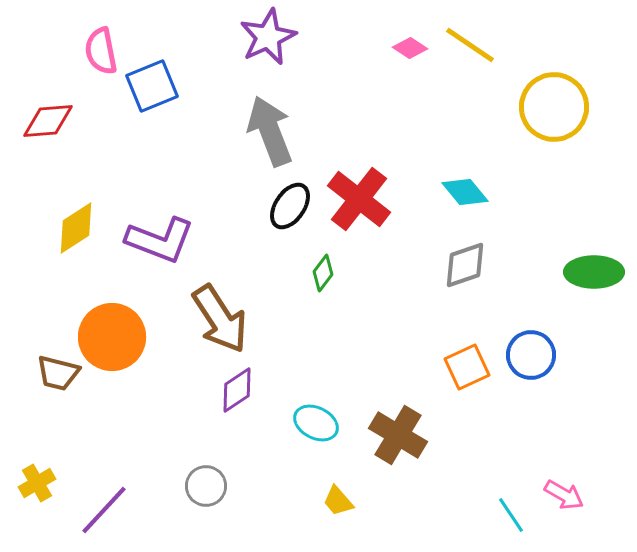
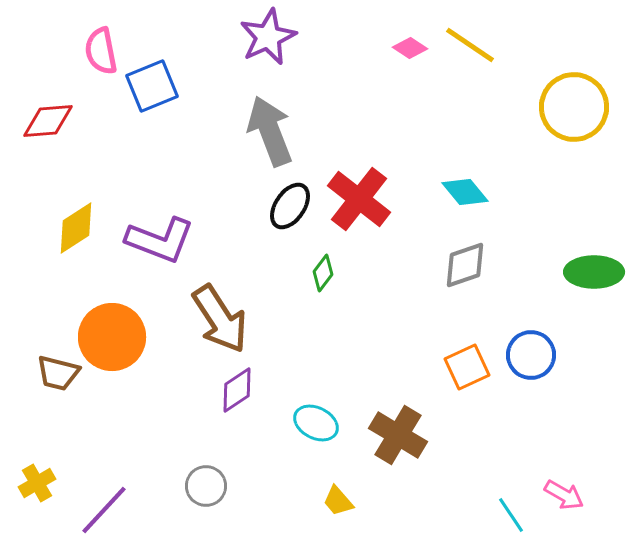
yellow circle: moved 20 px right
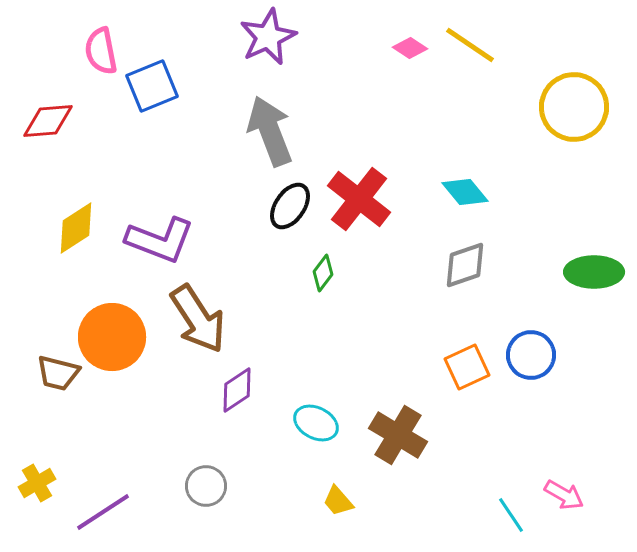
brown arrow: moved 22 px left
purple line: moved 1 px left, 2 px down; rotated 14 degrees clockwise
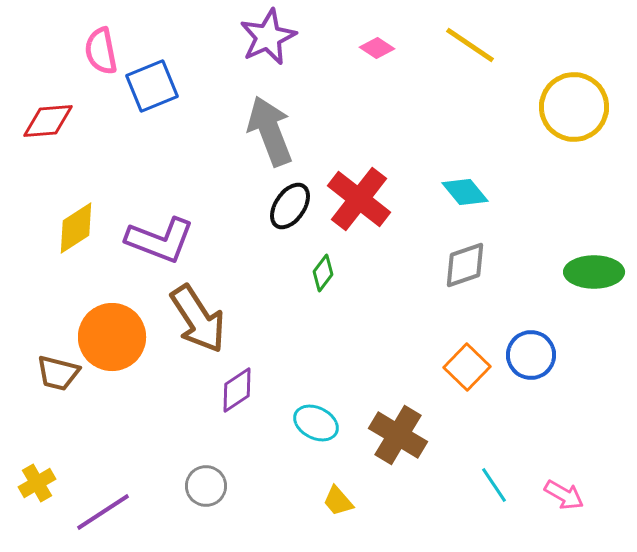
pink diamond: moved 33 px left
orange square: rotated 21 degrees counterclockwise
cyan line: moved 17 px left, 30 px up
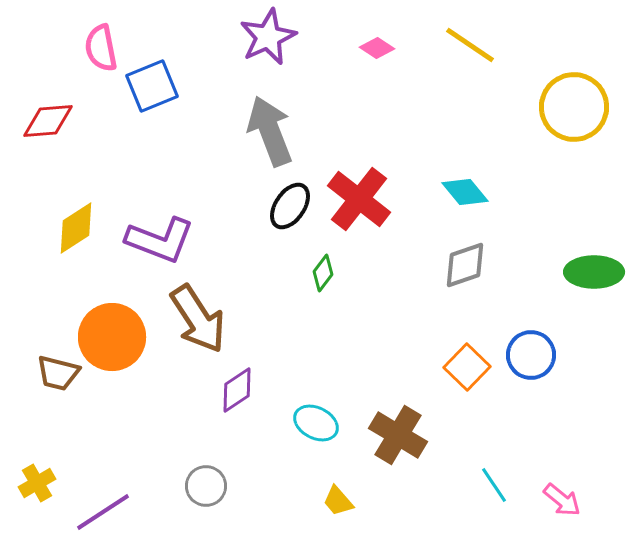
pink semicircle: moved 3 px up
pink arrow: moved 2 px left, 5 px down; rotated 9 degrees clockwise
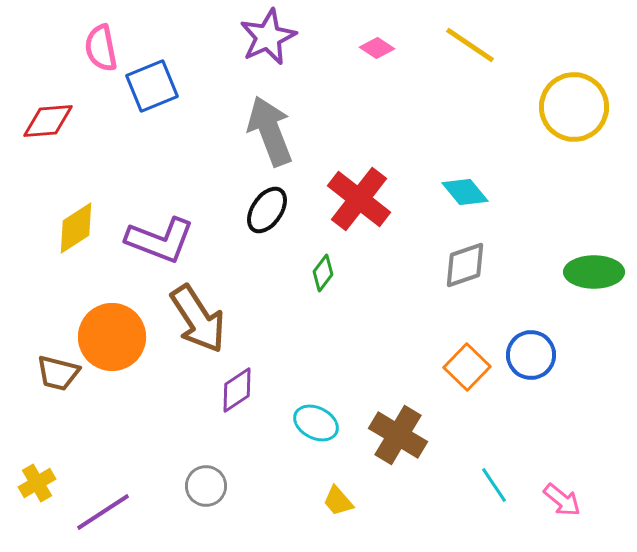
black ellipse: moved 23 px left, 4 px down
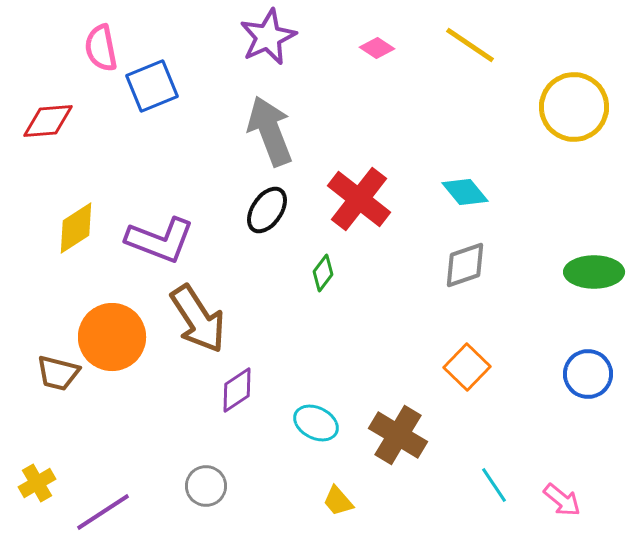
blue circle: moved 57 px right, 19 px down
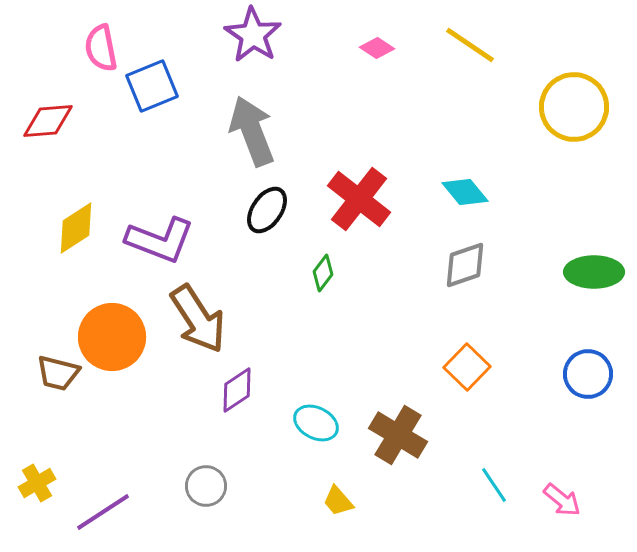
purple star: moved 15 px left, 2 px up; rotated 14 degrees counterclockwise
gray arrow: moved 18 px left
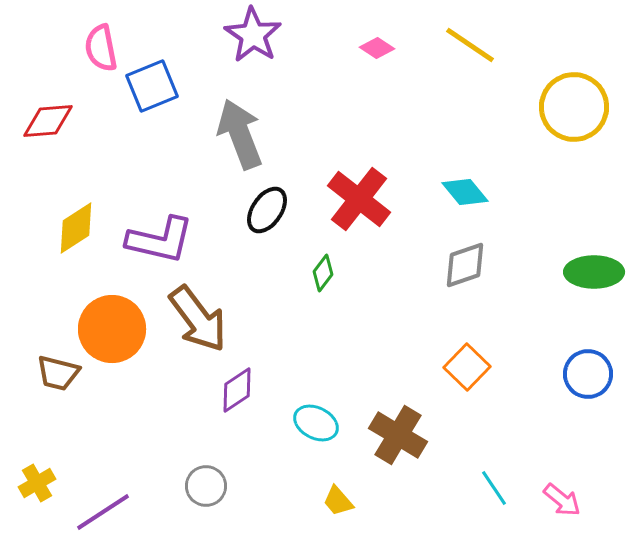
gray arrow: moved 12 px left, 3 px down
purple L-shape: rotated 8 degrees counterclockwise
brown arrow: rotated 4 degrees counterclockwise
orange circle: moved 8 px up
cyan line: moved 3 px down
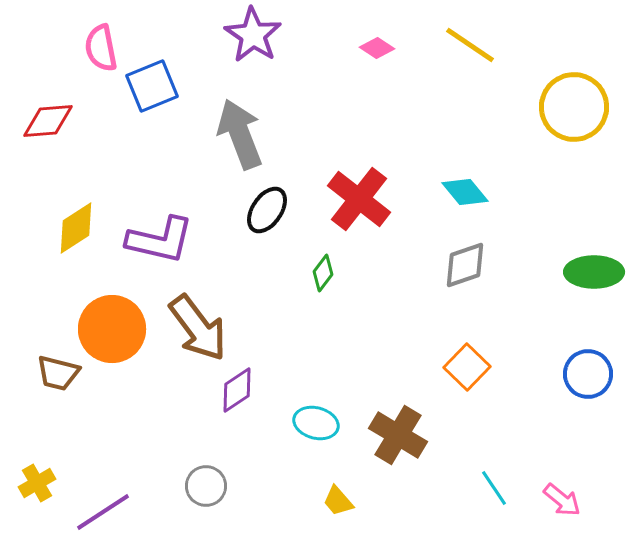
brown arrow: moved 9 px down
cyan ellipse: rotated 12 degrees counterclockwise
